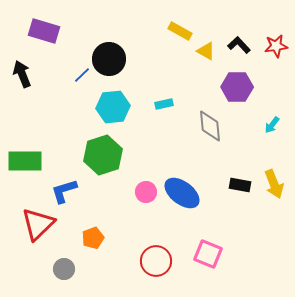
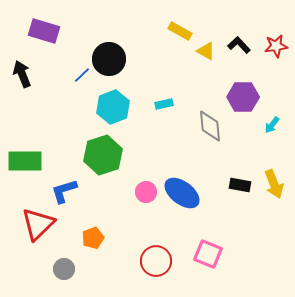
purple hexagon: moved 6 px right, 10 px down
cyan hexagon: rotated 16 degrees counterclockwise
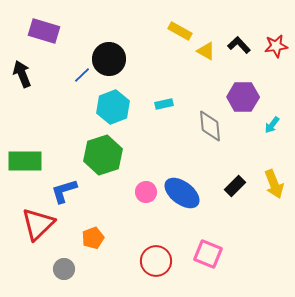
black rectangle: moved 5 px left, 1 px down; rotated 55 degrees counterclockwise
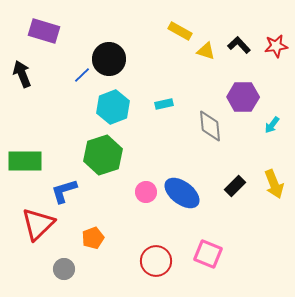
yellow triangle: rotated 12 degrees counterclockwise
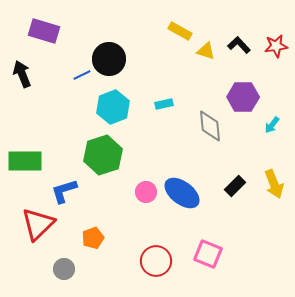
blue line: rotated 18 degrees clockwise
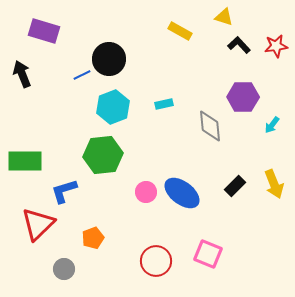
yellow triangle: moved 18 px right, 34 px up
green hexagon: rotated 12 degrees clockwise
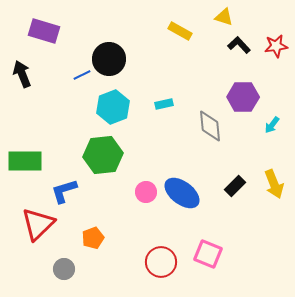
red circle: moved 5 px right, 1 px down
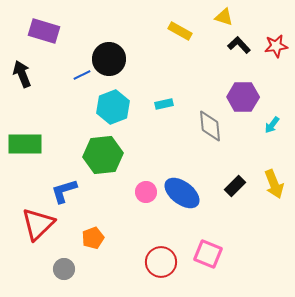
green rectangle: moved 17 px up
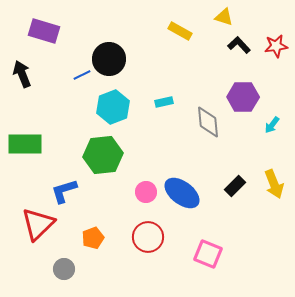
cyan rectangle: moved 2 px up
gray diamond: moved 2 px left, 4 px up
red circle: moved 13 px left, 25 px up
